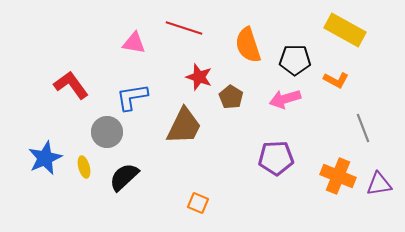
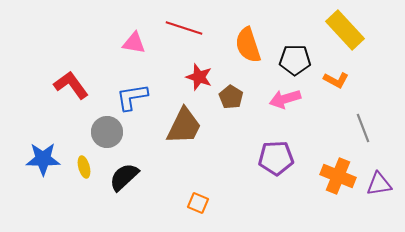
yellow rectangle: rotated 18 degrees clockwise
blue star: moved 2 px left, 1 px down; rotated 24 degrees clockwise
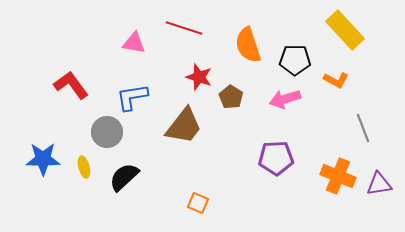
brown trapezoid: rotated 12 degrees clockwise
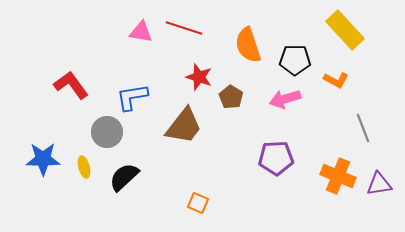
pink triangle: moved 7 px right, 11 px up
